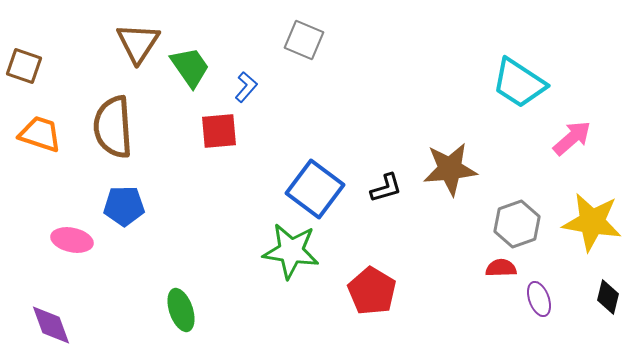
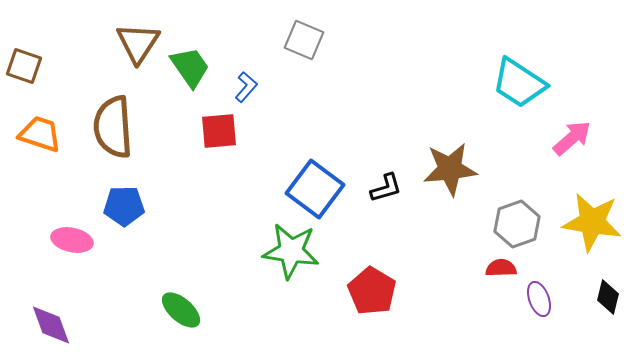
green ellipse: rotated 30 degrees counterclockwise
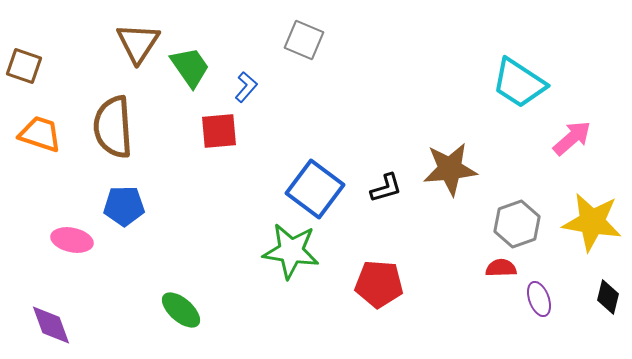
red pentagon: moved 7 px right, 7 px up; rotated 27 degrees counterclockwise
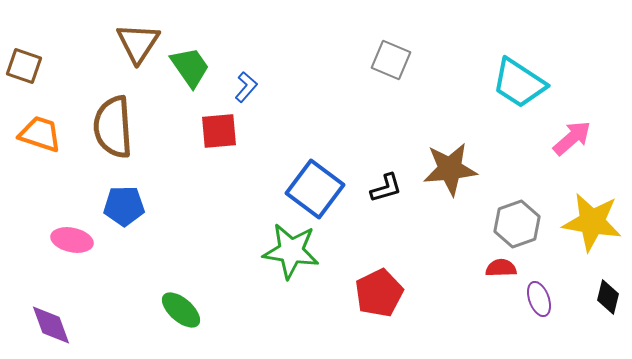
gray square: moved 87 px right, 20 px down
red pentagon: moved 9 px down; rotated 30 degrees counterclockwise
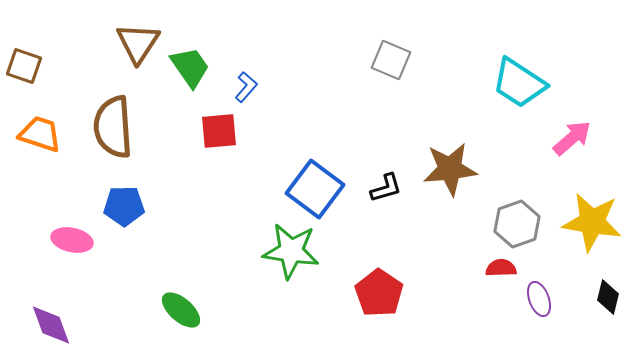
red pentagon: rotated 12 degrees counterclockwise
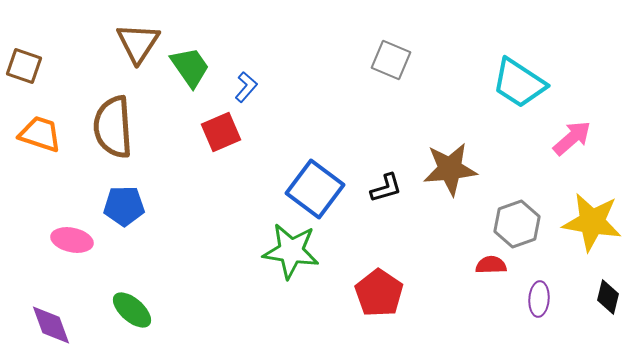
red square: moved 2 px right, 1 px down; rotated 18 degrees counterclockwise
red semicircle: moved 10 px left, 3 px up
purple ellipse: rotated 24 degrees clockwise
green ellipse: moved 49 px left
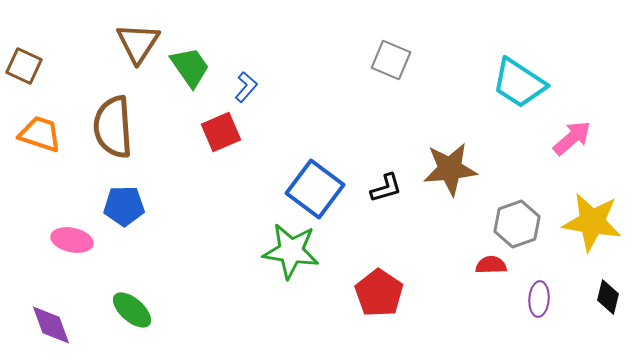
brown square: rotated 6 degrees clockwise
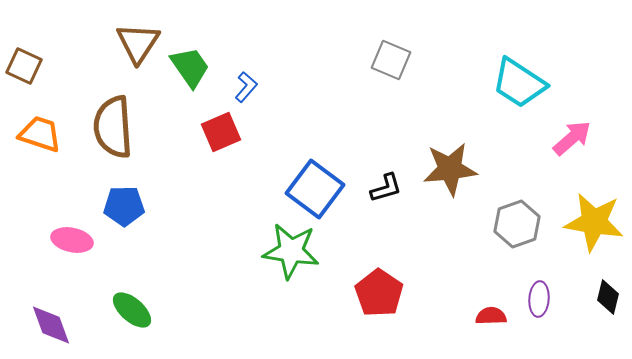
yellow star: moved 2 px right
red semicircle: moved 51 px down
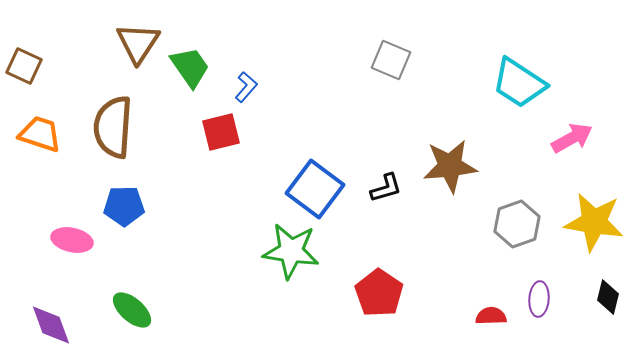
brown semicircle: rotated 8 degrees clockwise
red square: rotated 9 degrees clockwise
pink arrow: rotated 12 degrees clockwise
brown star: moved 3 px up
